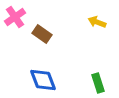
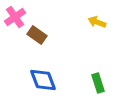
brown rectangle: moved 5 px left, 1 px down
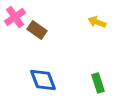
brown rectangle: moved 5 px up
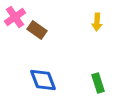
yellow arrow: rotated 108 degrees counterclockwise
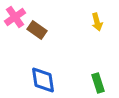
yellow arrow: rotated 18 degrees counterclockwise
blue diamond: rotated 12 degrees clockwise
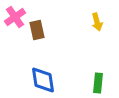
brown rectangle: rotated 42 degrees clockwise
green rectangle: rotated 24 degrees clockwise
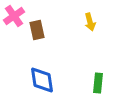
pink cross: moved 1 px left, 1 px up
yellow arrow: moved 7 px left
blue diamond: moved 1 px left
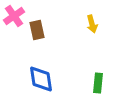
yellow arrow: moved 2 px right, 2 px down
blue diamond: moved 1 px left, 1 px up
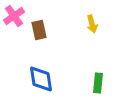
brown rectangle: moved 2 px right
